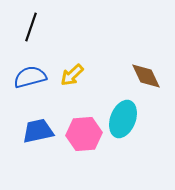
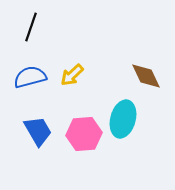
cyan ellipse: rotated 6 degrees counterclockwise
blue trapezoid: rotated 72 degrees clockwise
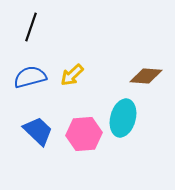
brown diamond: rotated 60 degrees counterclockwise
cyan ellipse: moved 1 px up
blue trapezoid: rotated 16 degrees counterclockwise
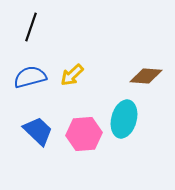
cyan ellipse: moved 1 px right, 1 px down
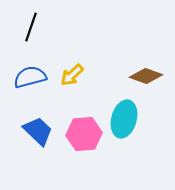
brown diamond: rotated 16 degrees clockwise
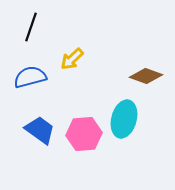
yellow arrow: moved 16 px up
blue trapezoid: moved 2 px right, 1 px up; rotated 8 degrees counterclockwise
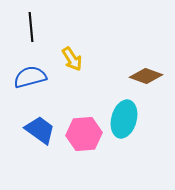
black line: rotated 24 degrees counterclockwise
yellow arrow: rotated 80 degrees counterclockwise
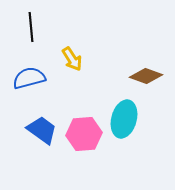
blue semicircle: moved 1 px left, 1 px down
blue trapezoid: moved 2 px right
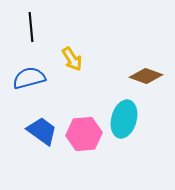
blue trapezoid: moved 1 px down
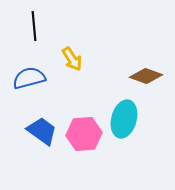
black line: moved 3 px right, 1 px up
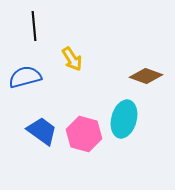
blue semicircle: moved 4 px left, 1 px up
pink hexagon: rotated 20 degrees clockwise
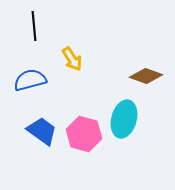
blue semicircle: moved 5 px right, 3 px down
